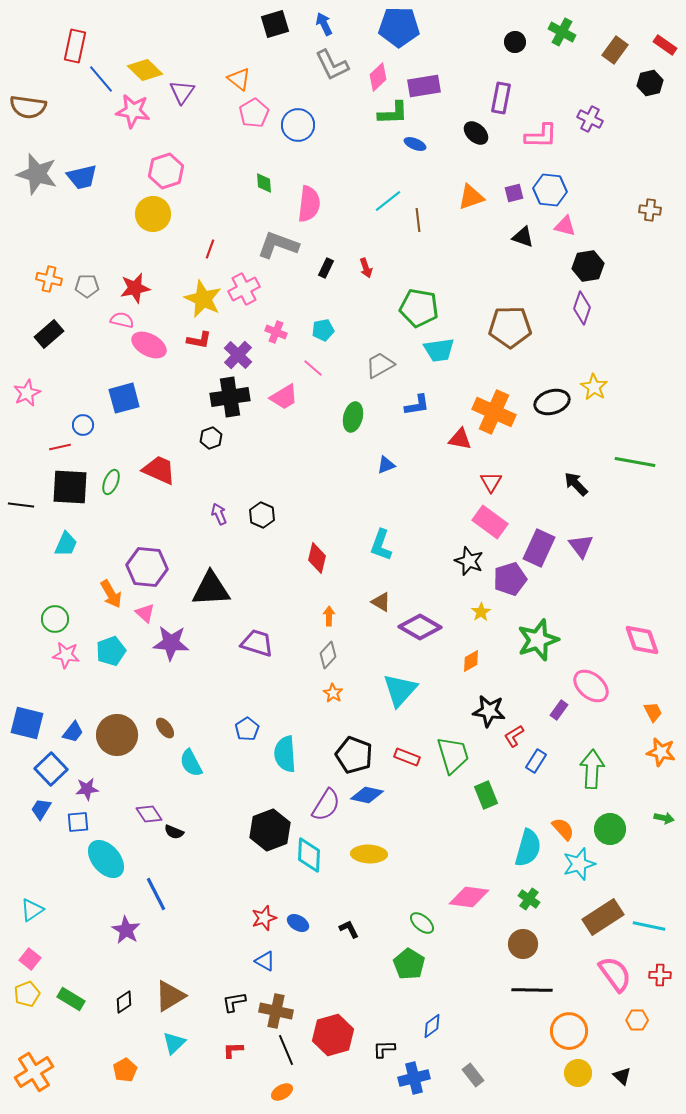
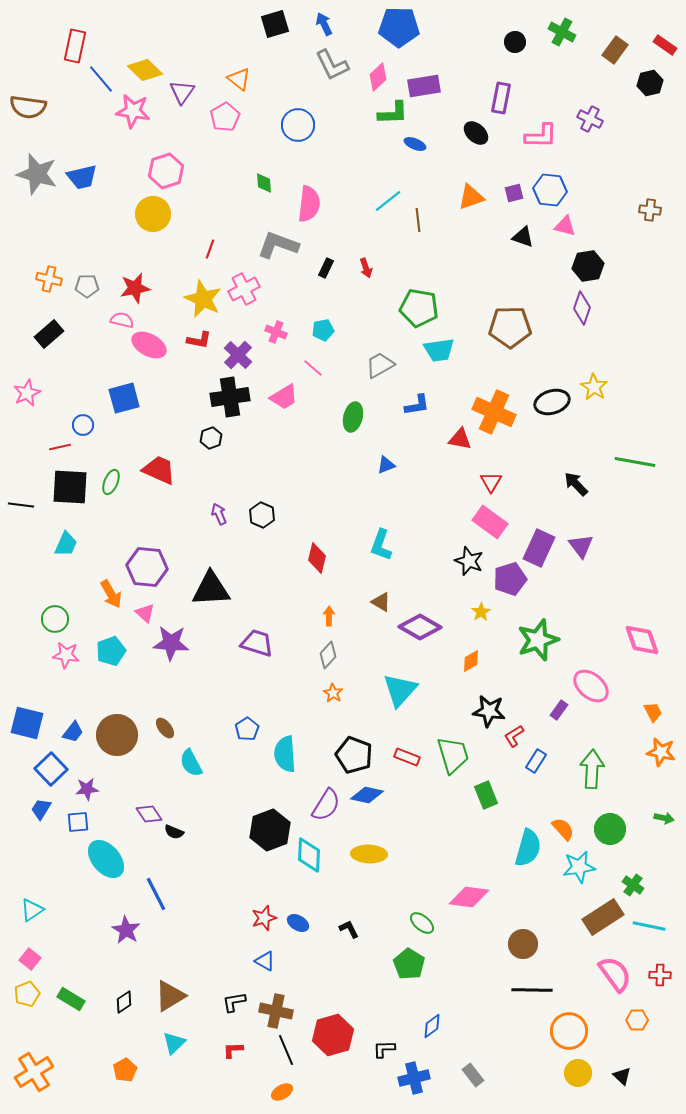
pink pentagon at (254, 113): moved 29 px left, 4 px down
cyan star at (579, 864): moved 3 px down; rotated 8 degrees clockwise
green cross at (529, 899): moved 104 px right, 14 px up
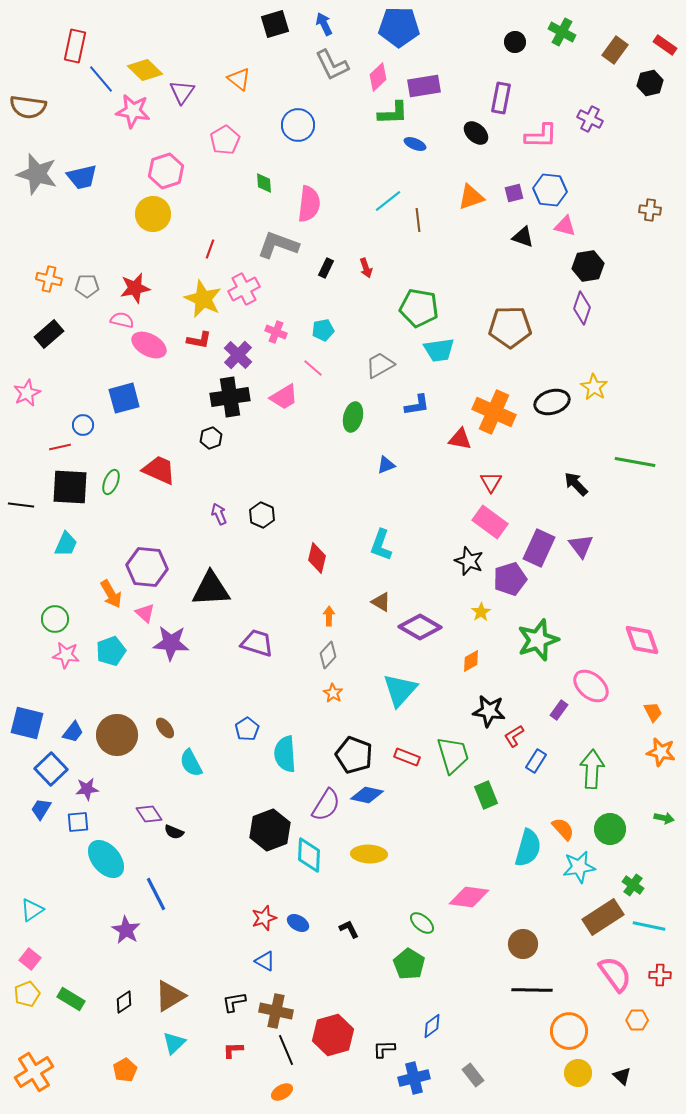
pink pentagon at (225, 117): moved 23 px down
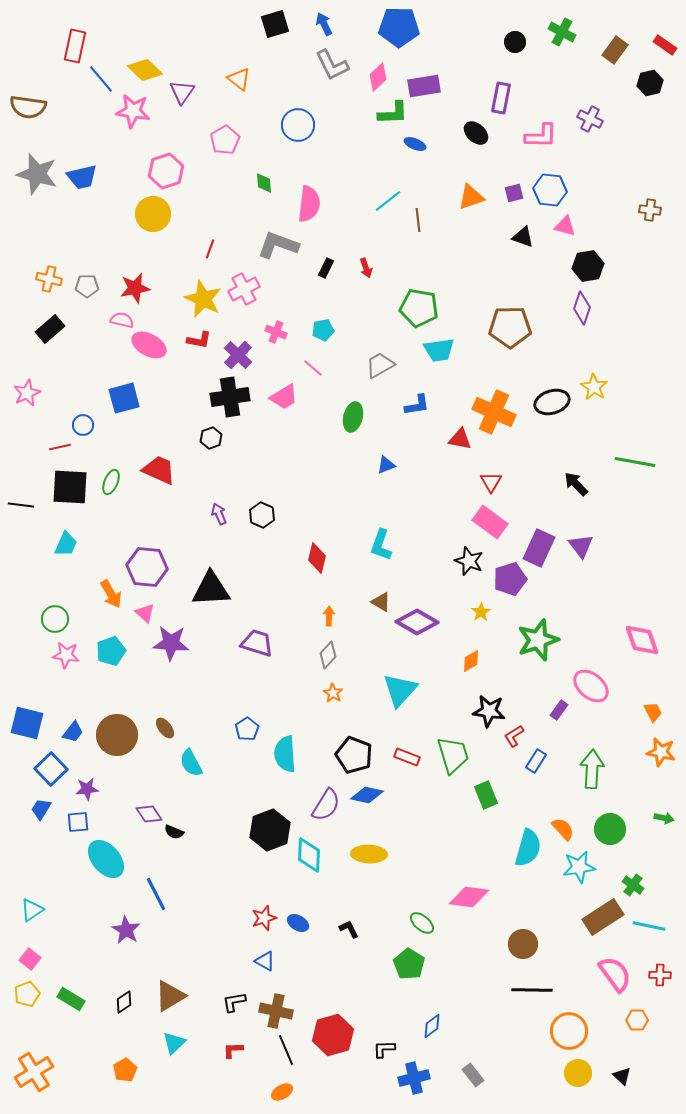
black rectangle at (49, 334): moved 1 px right, 5 px up
purple diamond at (420, 627): moved 3 px left, 5 px up
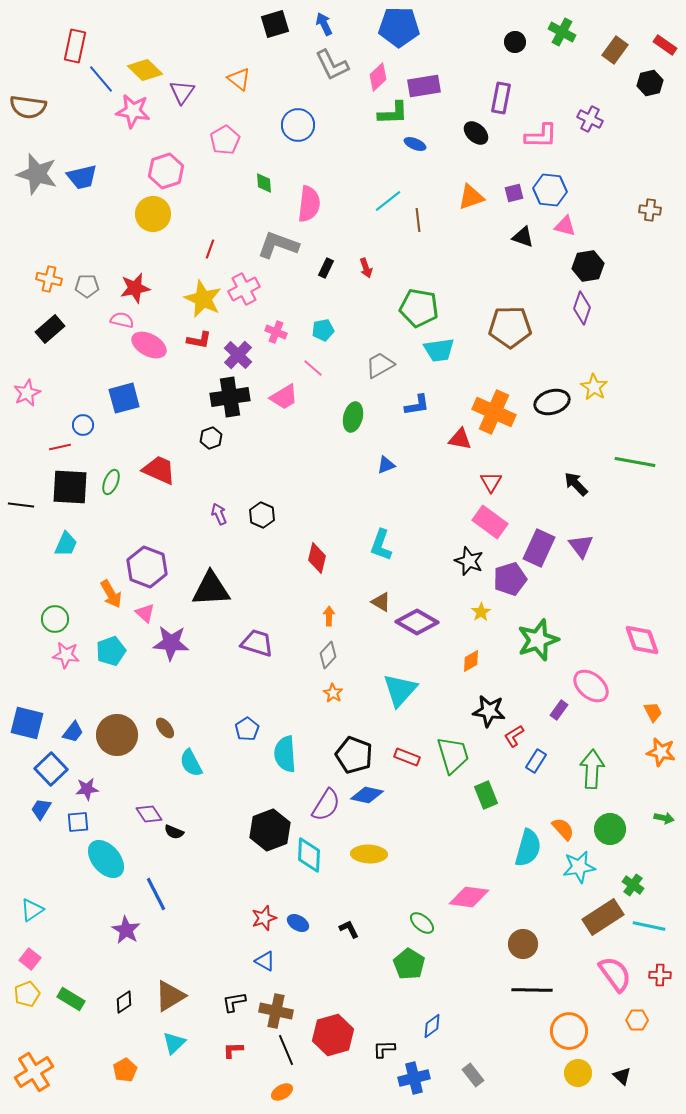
purple hexagon at (147, 567): rotated 15 degrees clockwise
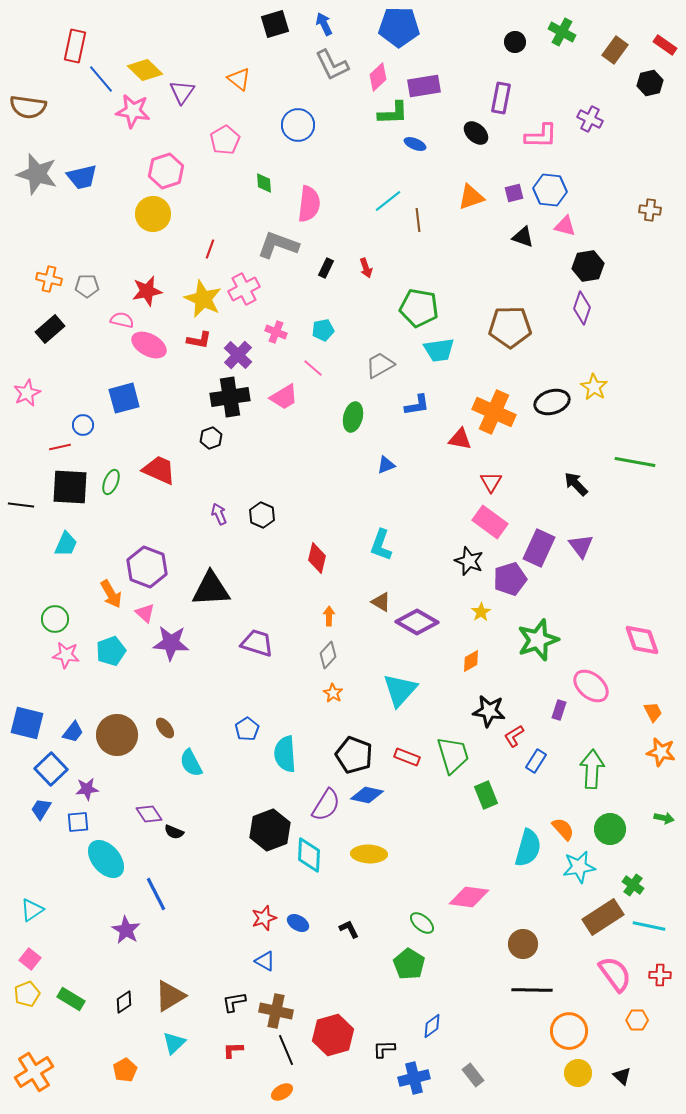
red star at (135, 288): moved 12 px right, 3 px down
purple rectangle at (559, 710): rotated 18 degrees counterclockwise
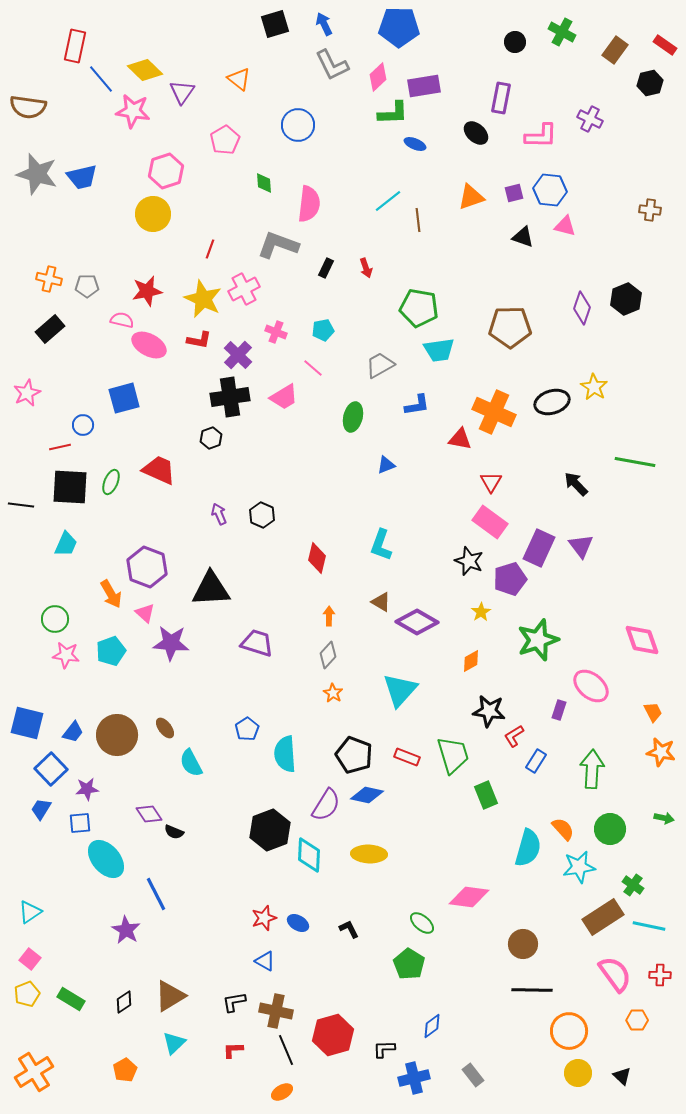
black hexagon at (588, 266): moved 38 px right, 33 px down; rotated 12 degrees counterclockwise
blue square at (78, 822): moved 2 px right, 1 px down
cyan triangle at (32, 910): moved 2 px left, 2 px down
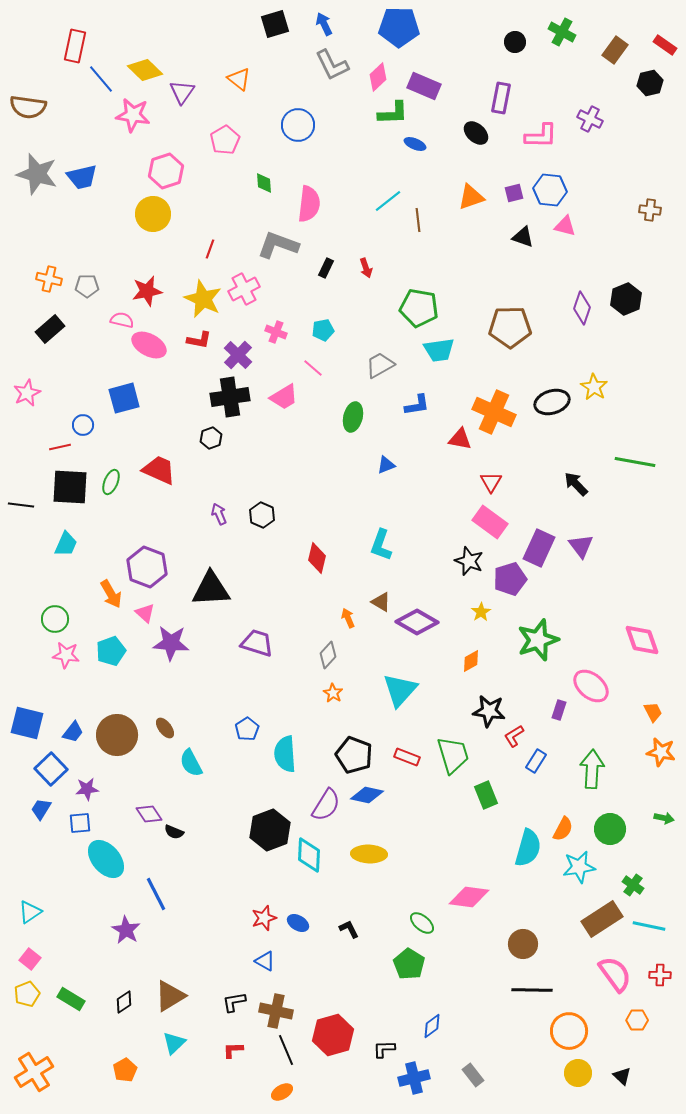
purple rectangle at (424, 86): rotated 32 degrees clockwise
pink star at (133, 111): moved 4 px down
orange arrow at (329, 616): moved 19 px right, 2 px down; rotated 24 degrees counterclockwise
orange semicircle at (563, 829): rotated 70 degrees clockwise
brown rectangle at (603, 917): moved 1 px left, 2 px down
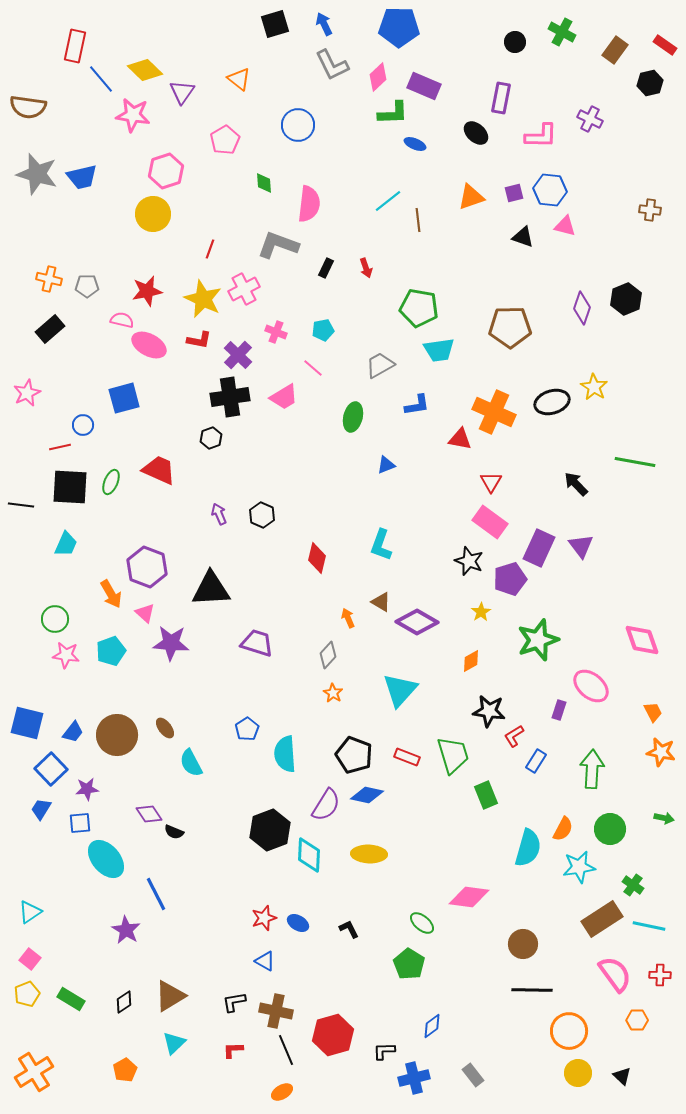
black L-shape at (384, 1049): moved 2 px down
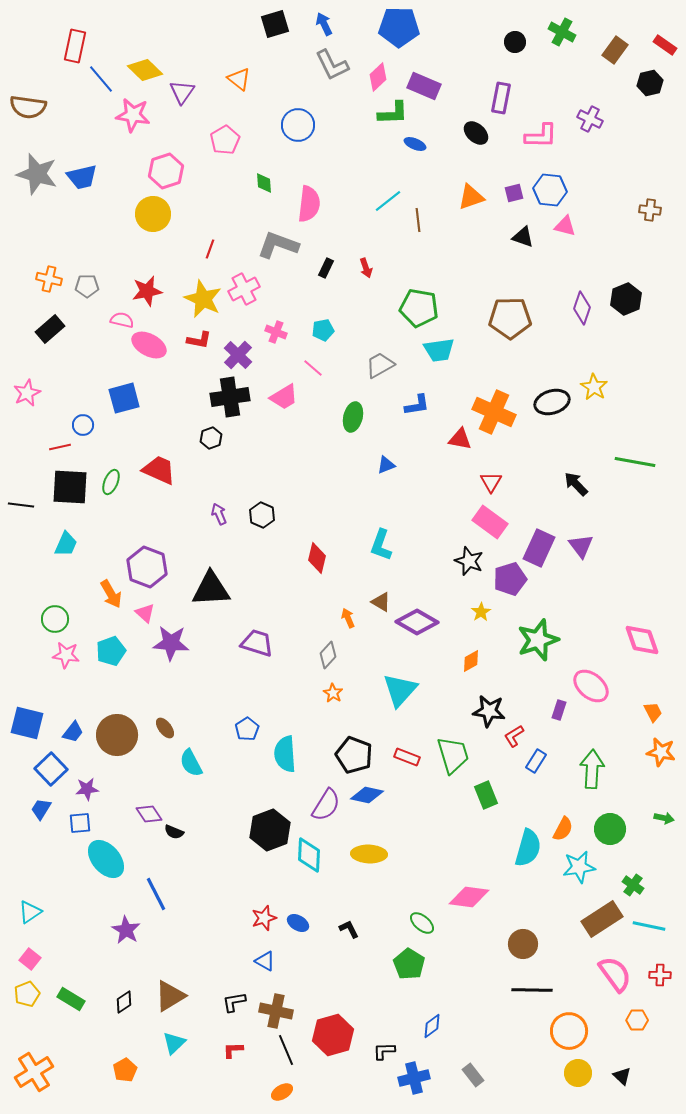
brown pentagon at (510, 327): moved 9 px up
